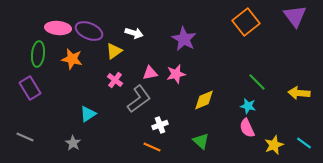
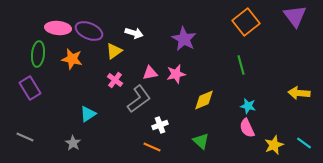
green line: moved 16 px left, 17 px up; rotated 30 degrees clockwise
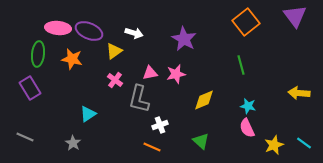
gray L-shape: rotated 140 degrees clockwise
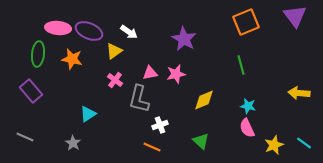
orange square: rotated 16 degrees clockwise
white arrow: moved 5 px left, 1 px up; rotated 18 degrees clockwise
purple rectangle: moved 1 px right, 3 px down; rotated 10 degrees counterclockwise
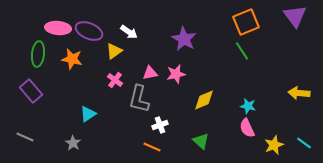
green line: moved 1 px right, 14 px up; rotated 18 degrees counterclockwise
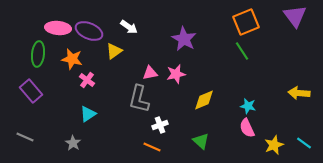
white arrow: moved 5 px up
pink cross: moved 28 px left
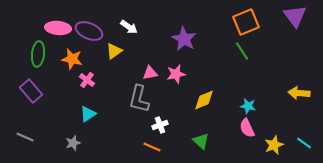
gray star: rotated 21 degrees clockwise
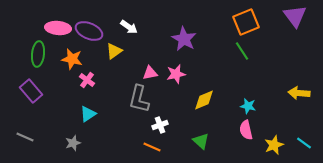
pink semicircle: moved 1 px left, 2 px down; rotated 12 degrees clockwise
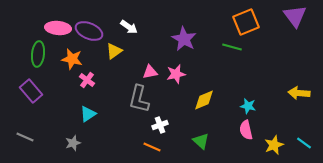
green line: moved 10 px left, 4 px up; rotated 42 degrees counterclockwise
pink triangle: moved 1 px up
